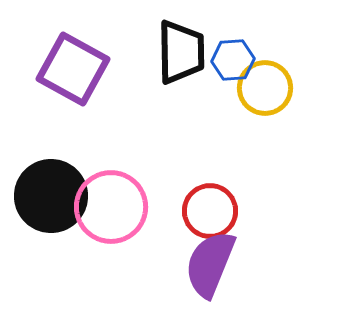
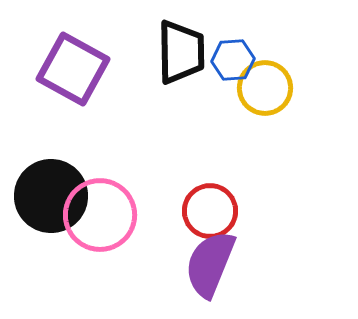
pink circle: moved 11 px left, 8 px down
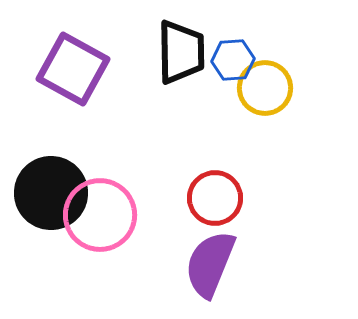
black circle: moved 3 px up
red circle: moved 5 px right, 13 px up
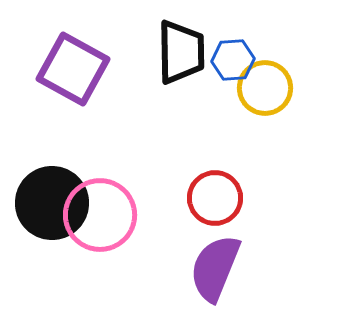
black circle: moved 1 px right, 10 px down
purple semicircle: moved 5 px right, 4 px down
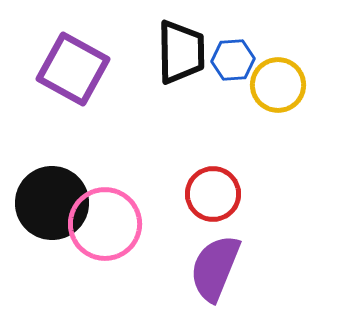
yellow circle: moved 13 px right, 3 px up
red circle: moved 2 px left, 4 px up
pink circle: moved 5 px right, 9 px down
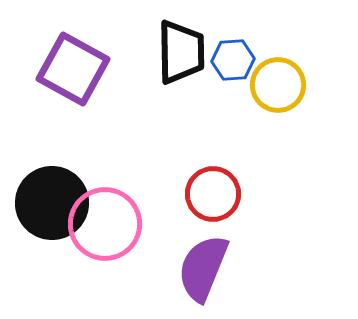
purple semicircle: moved 12 px left
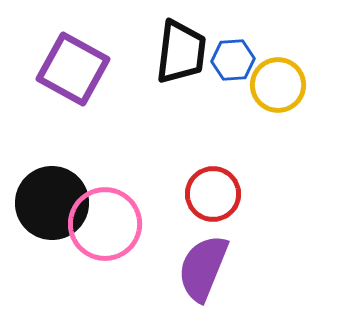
black trapezoid: rotated 8 degrees clockwise
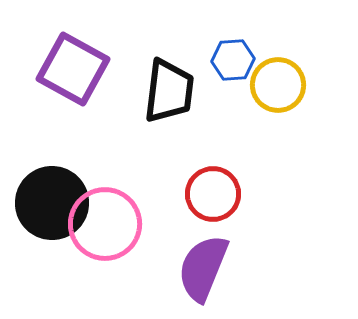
black trapezoid: moved 12 px left, 39 px down
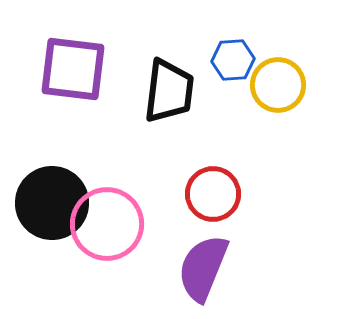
purple square: rotated 22 degrees counterclockwise
pink circle: moved 2 px right
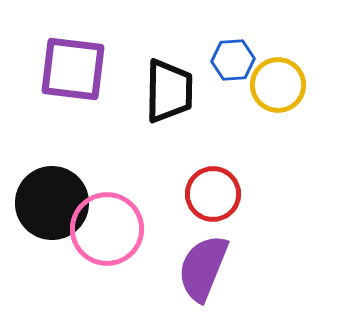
black trapezoid: rotated 6 degrees counterclockwise
pink circle: moved 5 px down
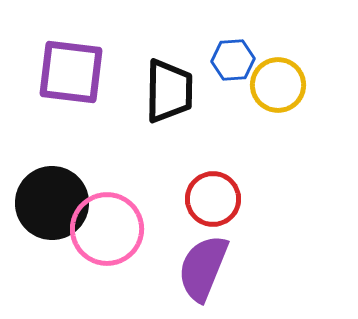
purple square: moved 2 px left, 3 px down
red circle: moved 5 px down
